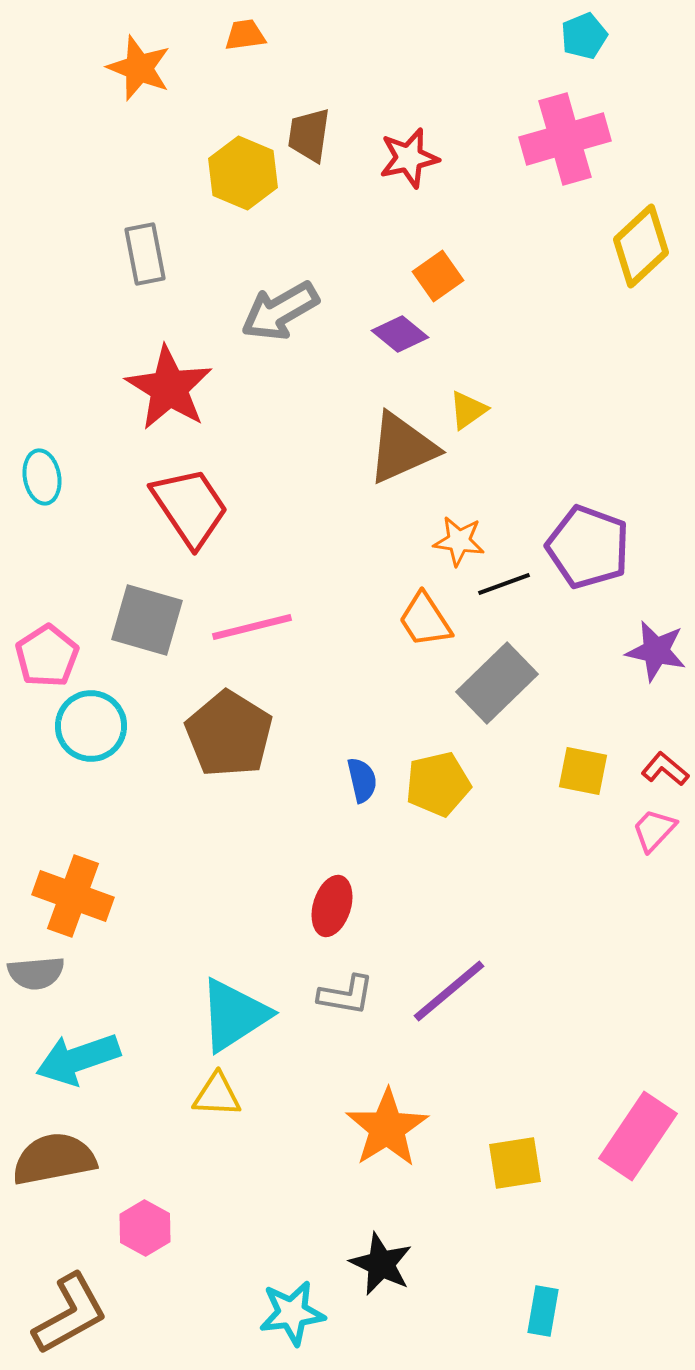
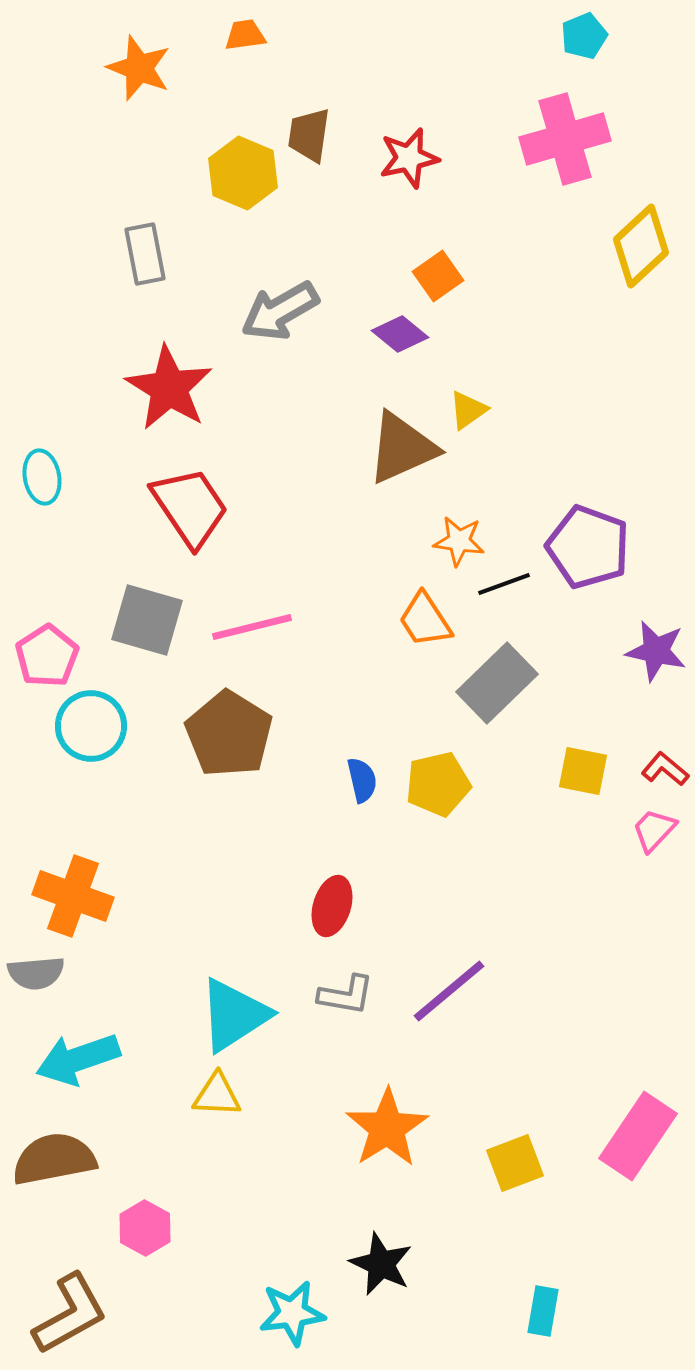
yellow square at (515, 1163): rotated 12 degrees counterclockwise
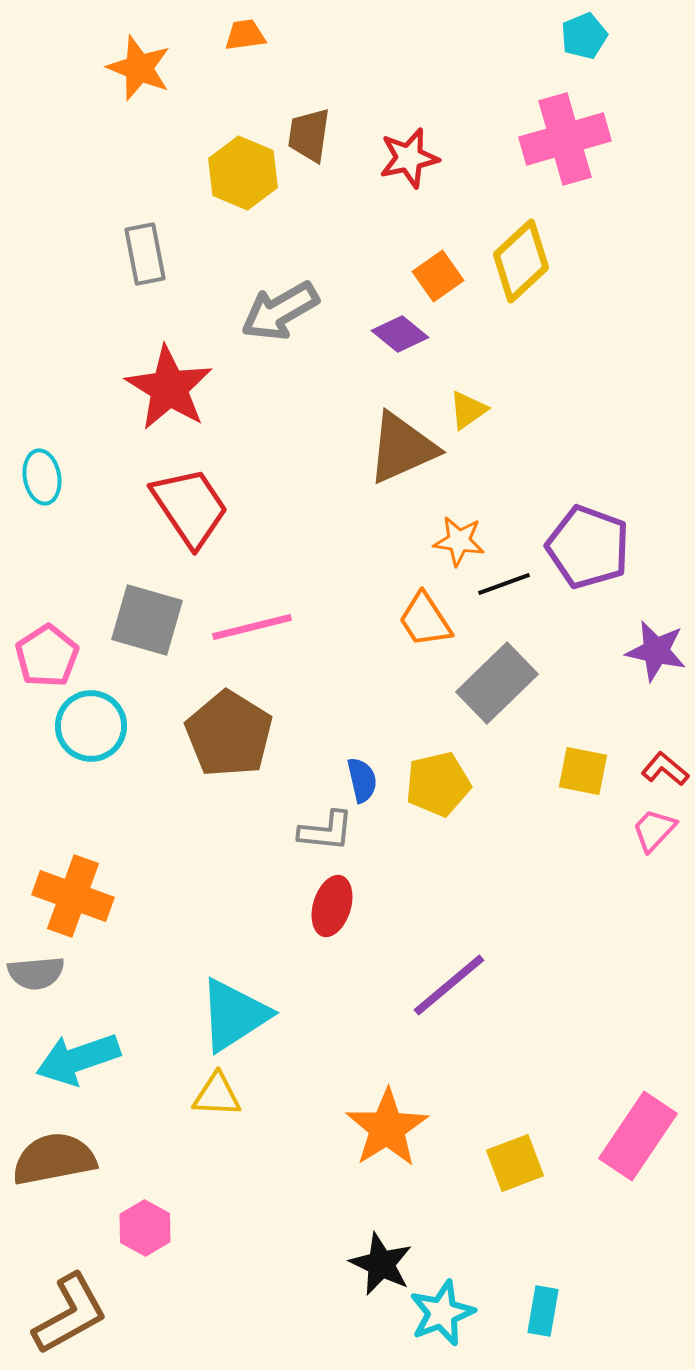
yellow diamond at (641, 246): moved 120 px left, 15 px down
purple line at (449, 991): moved 6 px up
gray L-shape at (346, 995): moved 20 px left, 164 px up; rotated 4 degrees counterclockwise
cyan star at (292, 1313): moved 150 px right; rotated 14 degrees counterclockwise
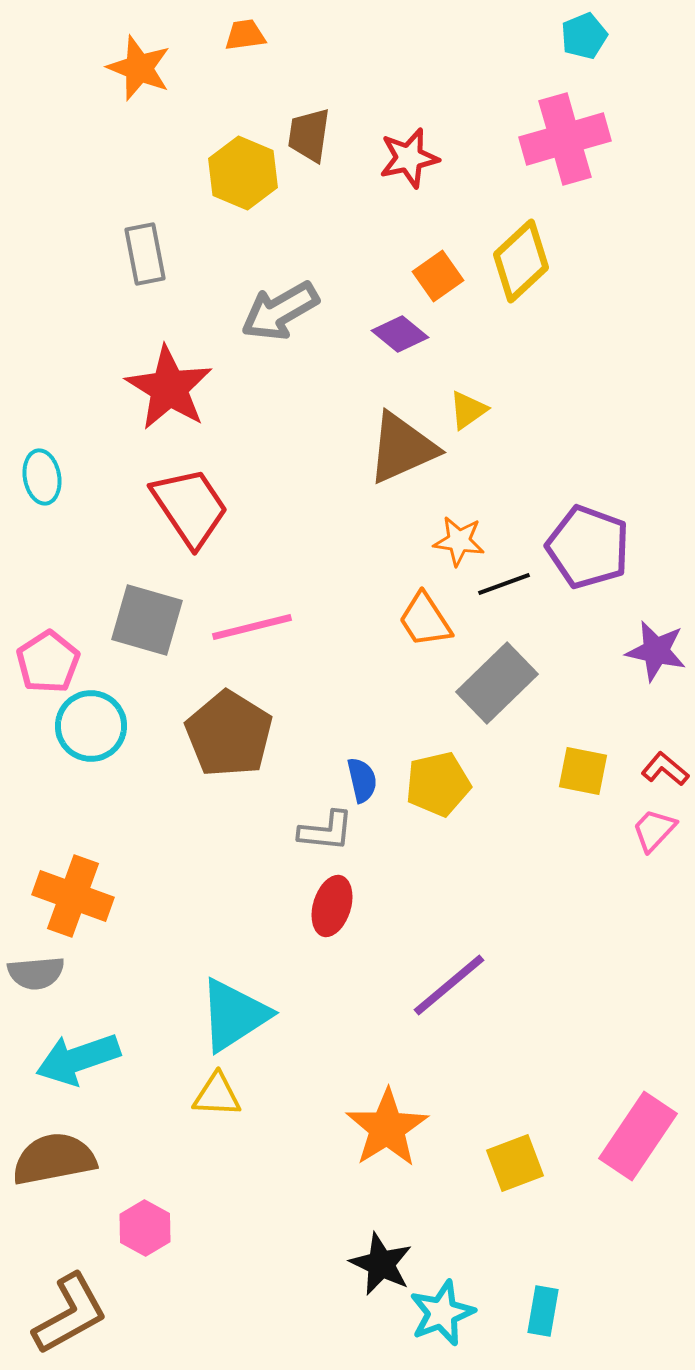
pink pentagon at (47, 656): moved 1 px right, 6 px down
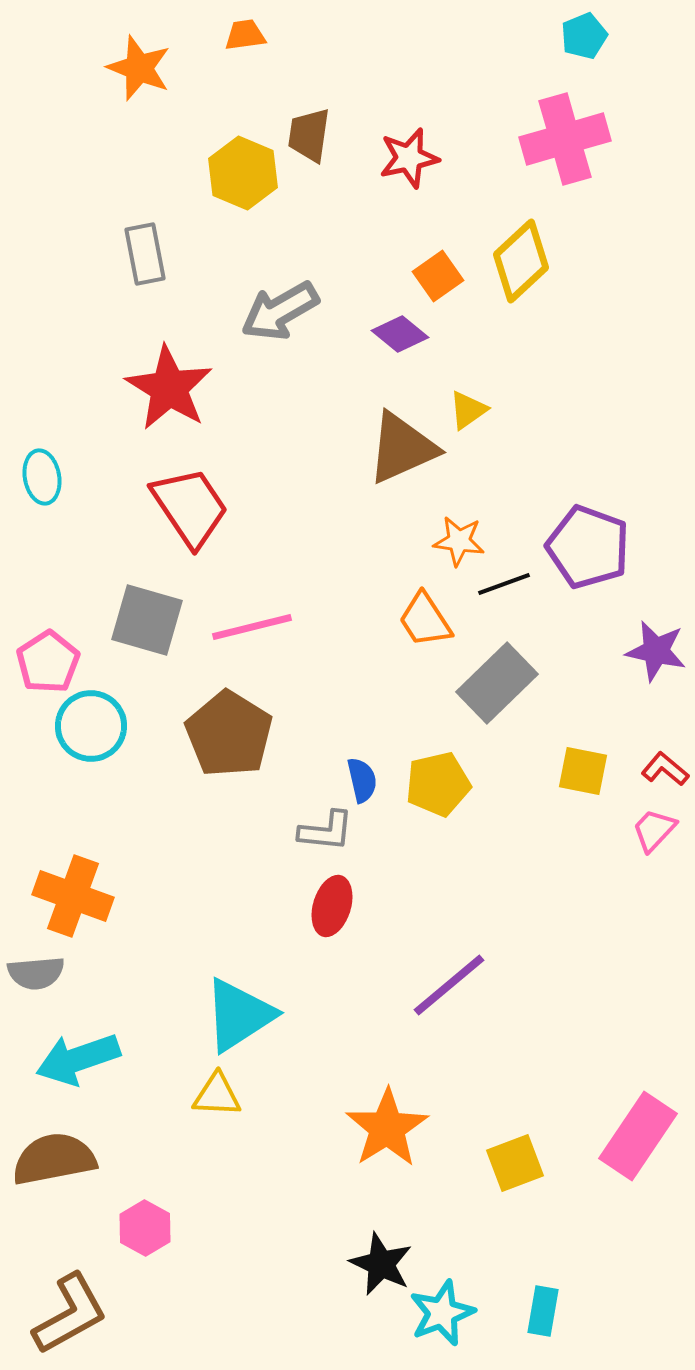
cyan triangle at (234, 1015): moved 5 px right
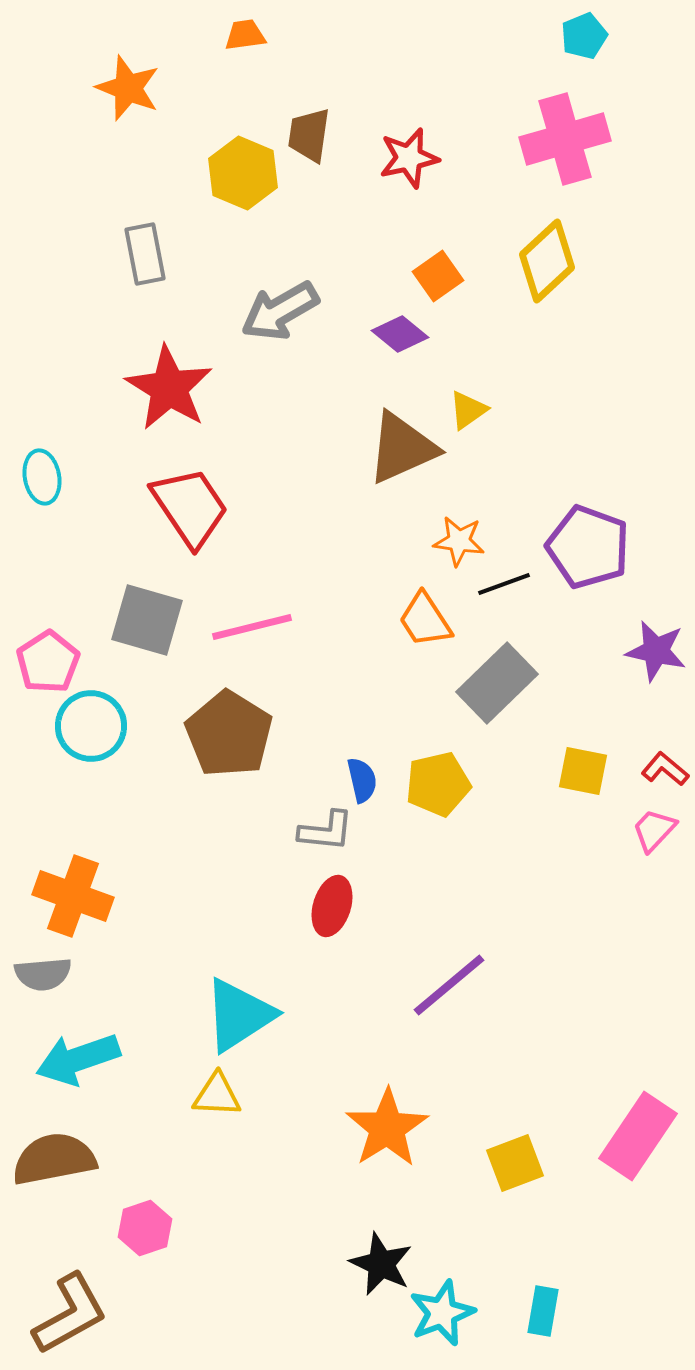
orange star at (139, 68): moved 11 px left, 20 px down
yellow diamond at (521, 261): moved 26 px right
gray semicircle at (36, 973): moved 7 px right, 1 px down
pink hexagon at (145, 1228): rotated 12 degrees clockwise
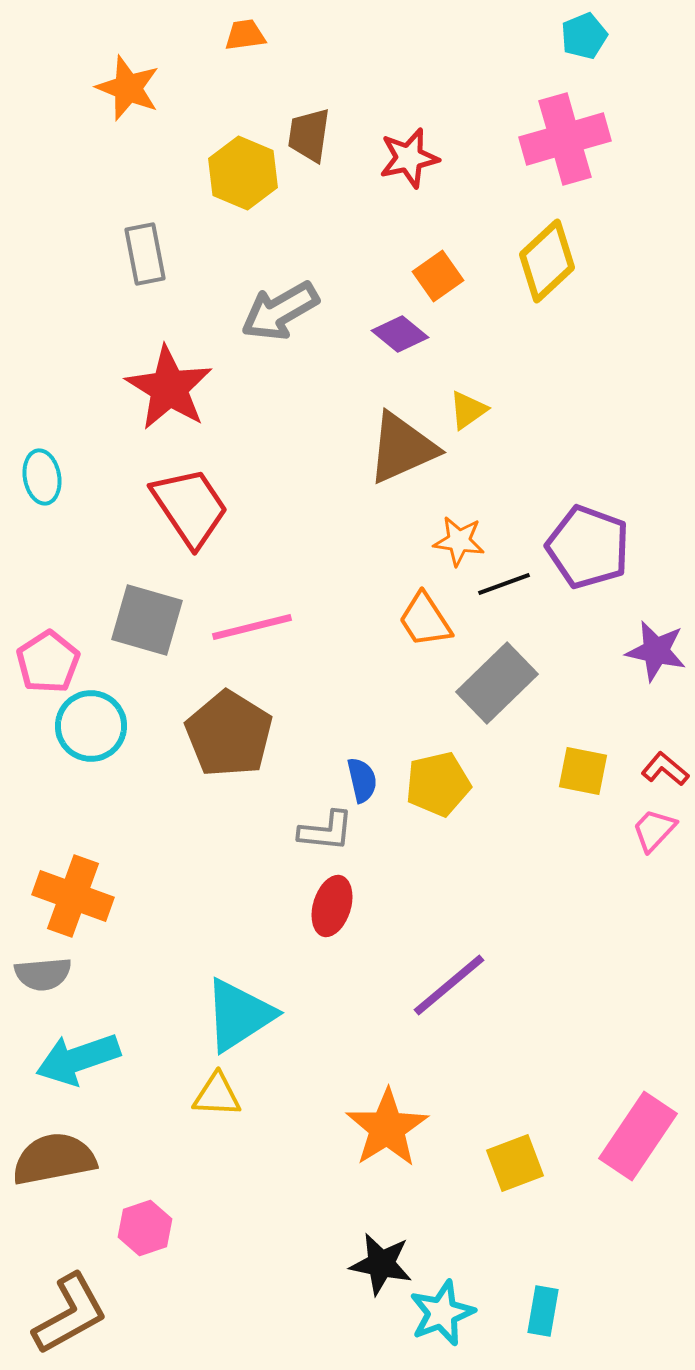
black star at (381, 1264): rotated 14 degrees counterclockwise
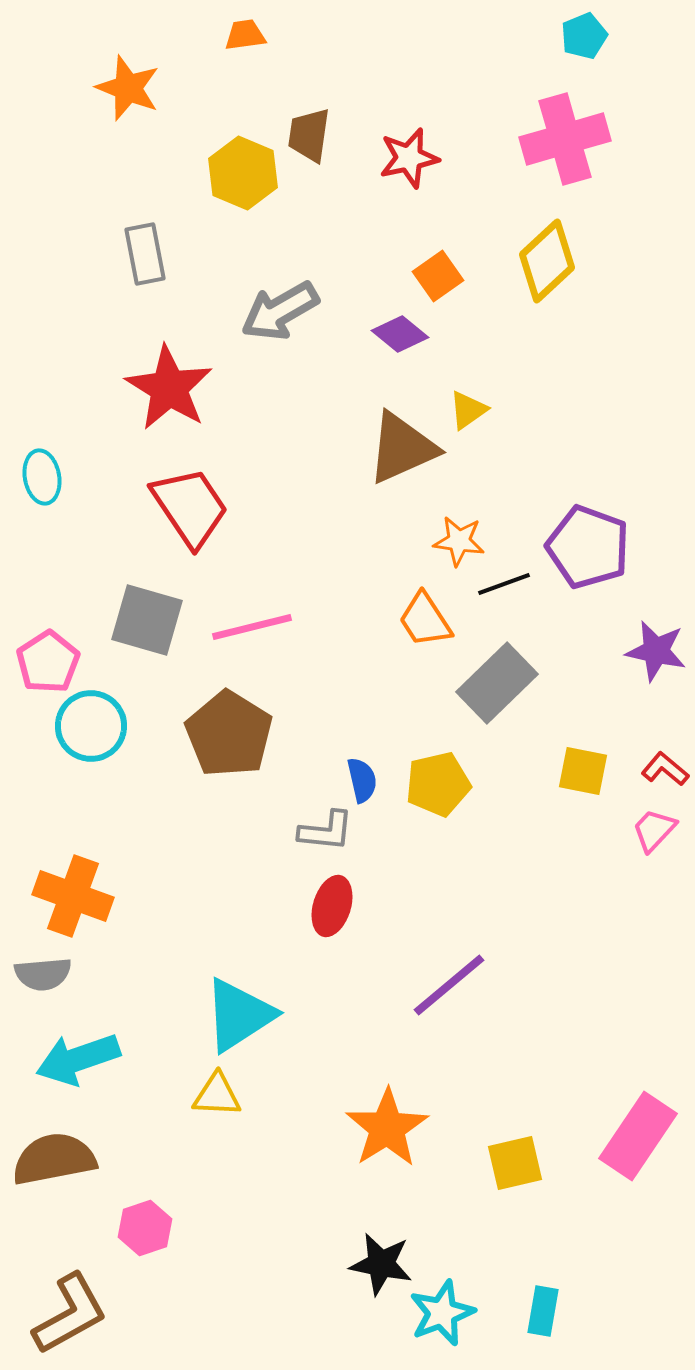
yellow square at (515, 1163): rotated 8 degrees clockwise
